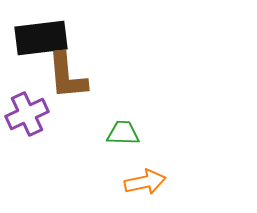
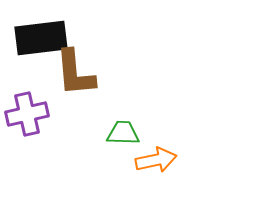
brown L-shape: moved 8 px right, 3 px up
purple cross: rotated 12 degrees clockwise
orange arrow: moved 11 px right, 22 px up
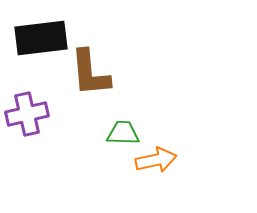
brown L-shape: moved 15 px right
